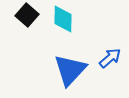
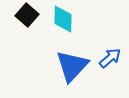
blue triangle: moved 2 px right, 4 px up
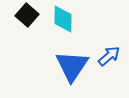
blue arrow: moved 1 px left, 2 px up
blue triangle: rotated 9 degrees counterclockwise
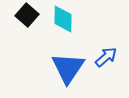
blue arrow: moved 3 px left, 1 px down
blue triangle: moved 4 px left, 2 px down
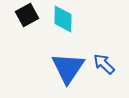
black square: rotated 20 degrees clockwise
blue arrow: moved 2 px left, 7 px down; rotated 95 degrees counterclockwise
